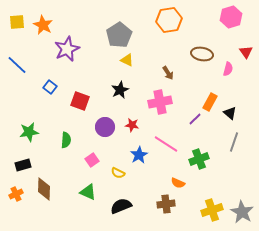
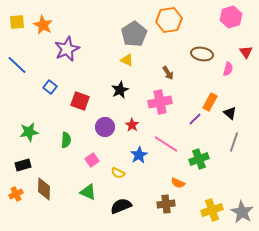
gray pentagon: moved 15 px right, 1 px up
red star: rotated 24 degrees clockwise
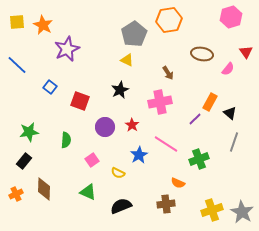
pink semicircle: rotated 24 degrees clockwise
black rectangle: moved 1 px right, 4 px up; rotated 35 degrees counterclockwise
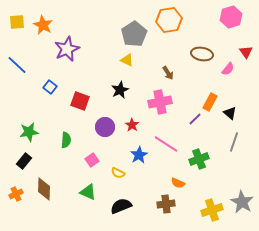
gray star: moved 10 px up
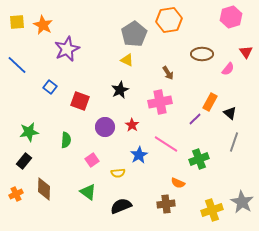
brown ellipse: rotated 10 degrees counterclockwise
yellow semicircle: rotated 32 degrees counterclockwise
green triangle: rotated 12 degrees clockwise
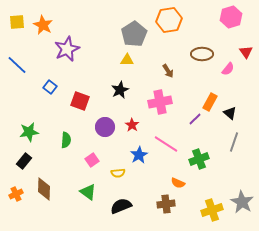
yellow triangle: rotated 24 degrees counterclockwise
brown arrow: moved 2 px up
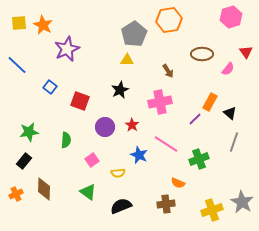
yellow square: moved 2 px right, 1 px down
blue star: rotated 18 degrees counterclockwise
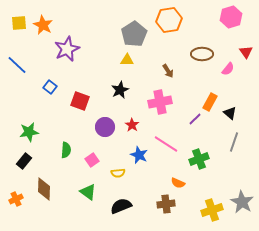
green semicircle: moved 10 px down
orange cross: moved 5 px down
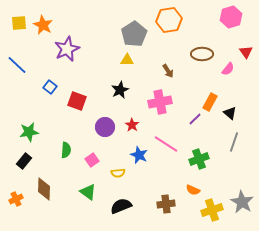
red square: moved 3 px left
orange semicircle: moved 15 px right, 7 px down
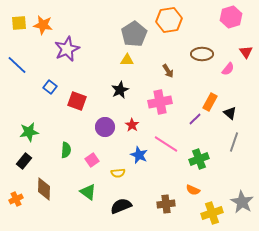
orange star: rotated 18 degrees counterclockwise
yellow cross: moved 3 px down
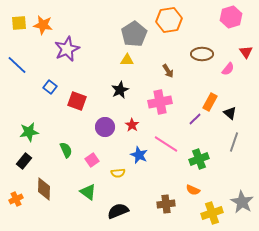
green semicircle: rotated 28 degrees counterclockwise
black semicircle: moved 3 px left, 5 px down
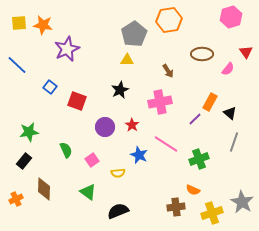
brown cross: moved 10 px right, 3 px down
